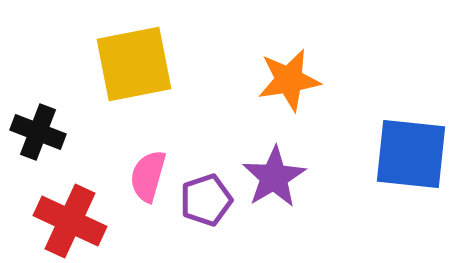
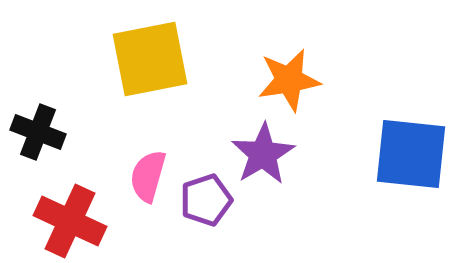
yellow square: moved 16 px right, 5 px up
purple star: moved 11 px left, 23 px up
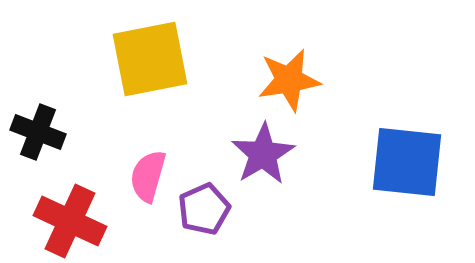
blue square: moved 4 px left, 8 px down
purple pentagon: moved 2 px left, 9 px down; rotated 6 degrees counterclockwise
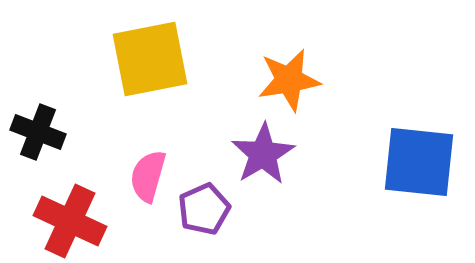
blue square: moved 12 px right
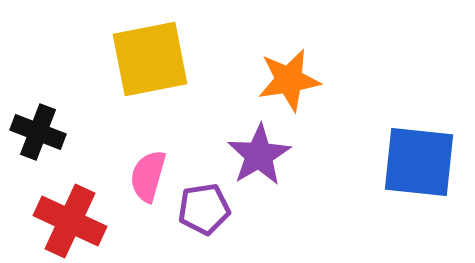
purple star: moved 4 px left, 1 px down
purple pentagon: rotated 15 degrees clockwise
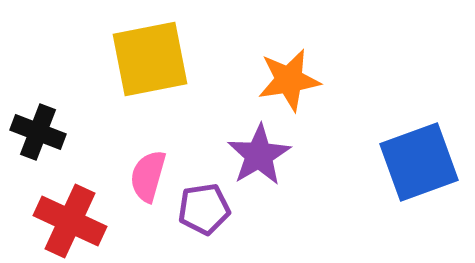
blue square: rotated 26 degrees counterclockwise
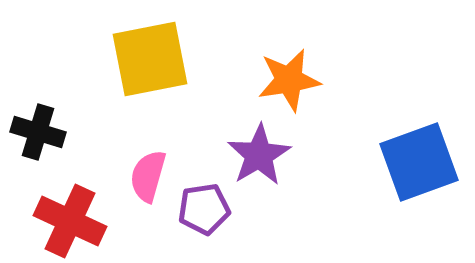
black cross: rotated 4 degrees counterclockwise
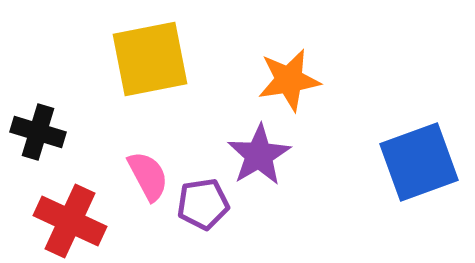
pink semicircle: rotated 136 degrees clockwise
purple pentagon: moved 1 px left, 5 px up
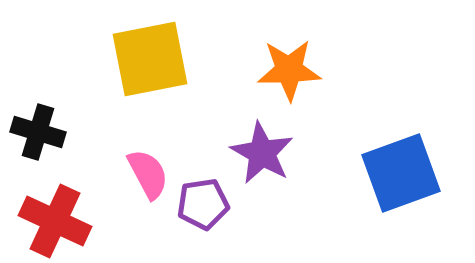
orange star: moved 10 px up; rotated 8 degrees clockwise
purple star: moved 3 px right, 2 px up; rotated 12 degrees counterclockwise
blue square: moved 18 px left, 11 px down
pink semicircle: moved 2 px up
red cross: moved 15 px left
